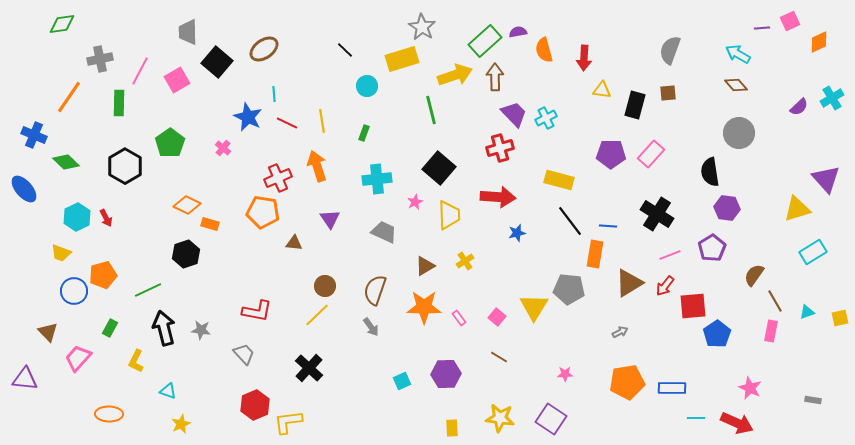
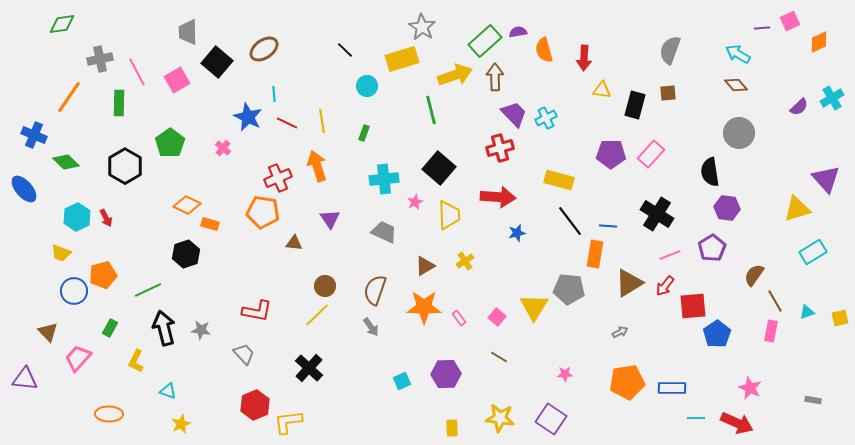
pink line at (140, 71): moved 3 px left, 1 px down; rotated 56 degrees counterclockwise
cyan cross at (377, 179): moved 7 px right
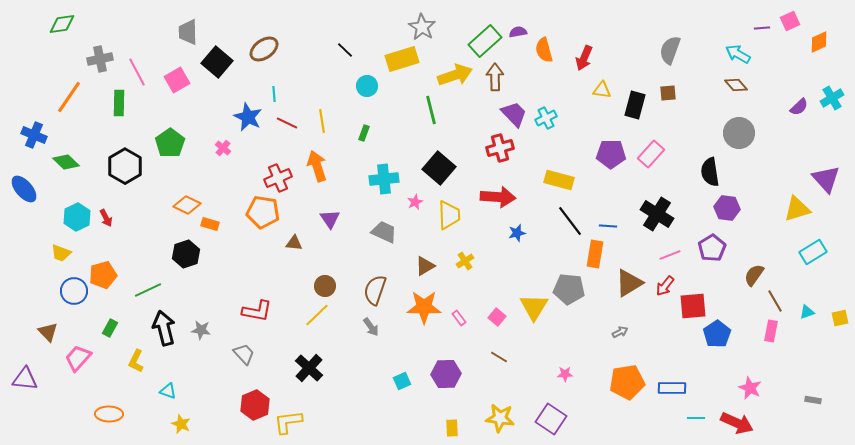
red arrow at (584, 58): rotated 20 degrees clockwise
yellow star at (181, 424): rotated 24 degrees counterclockwise
